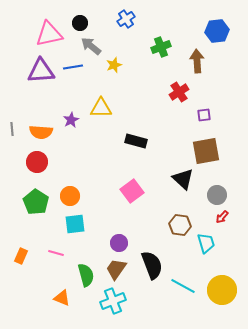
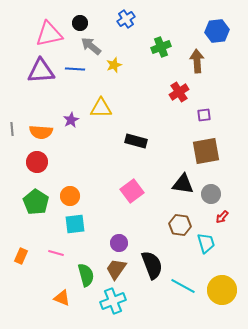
blue line: moved 2 px right, 2 px down; rotated 12 degrees clockwise
black triangle: moved 5 px down; rotated 35 degrees counterclockwise
gray circle: moved 6 px left, 1 px up
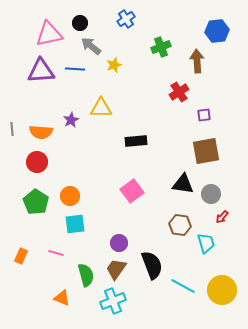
black rectangle: rotated 20 degrees counterclockwise
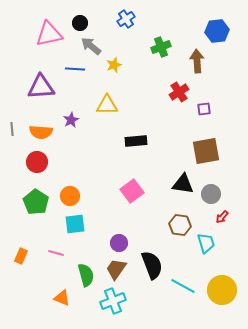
purple triangle: moved 16 px down
yellow triangle: moved 6 px right, 3 px up
purple square: moved 6 px up
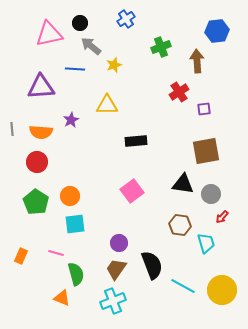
green semicircle: moved 10 px left, 1 px up
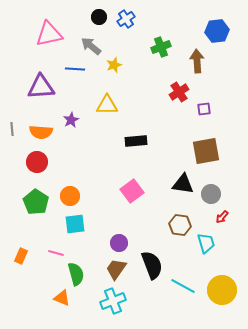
black circle: moved 19 px right, 6 px up
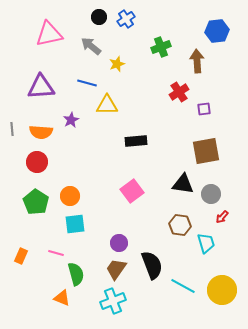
yellow star: moved 3 px right, 1 px up
blue line: moved 12 px right, 14 px down; rotated 12 degrees clockwise
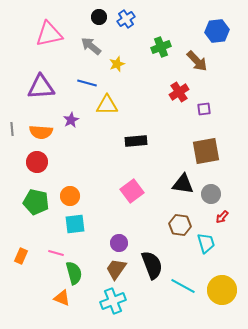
brown arrow: rotated 140 degrees clockwise
green pentagon: rotated 20 degrees counterclockwise
green semicircle: moved 2 px left, 1 px up
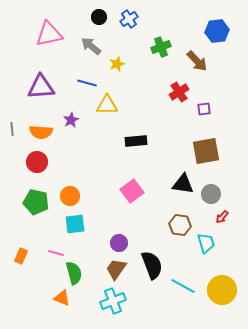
blue cross: moved 3 px right
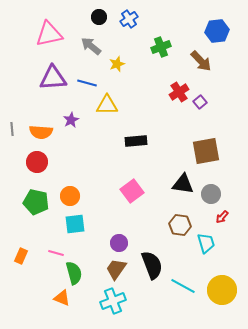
brown arrow: moved 4 px right
purple triangle: moved 12 px right, 9 px up
purple square: moved 4 px left, 7 px up; rotated 32 degrees counterclockwise
